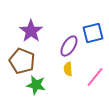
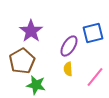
brown pentagon: rotated 20 degrees clockwise
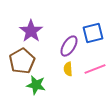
pink line: moved 8 px up; rotated 30 degrees clockwise
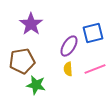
purple star: moved 7 px up
brown pentagon: rotated 20 degrees clockwise
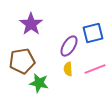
green star: moved 3 px right, 2 px up
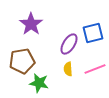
purple ellipse: moved 2 px up
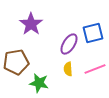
brown pentagon: moved 6 px left, 1 px down
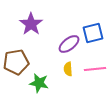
purple ellipse: rotated 20 degrees clockwise
pink line: rotated 15 degrees clockwise
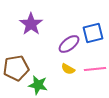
brown pentagon: moved 6 px down
yellow semicircle: rotated 56 degrees counterclockwise
green star: moved 1 px left, 2 px down
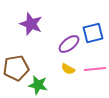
purple star: rotated 15 degrees counterclockwise
